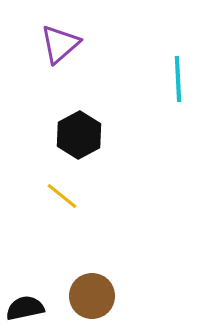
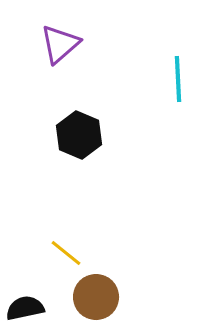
black hexagon: rotated 9 degrees counterclockwise
yellow line: moved 4 px right, 57 px down
brown circle: moved 4 px right, 1 px down
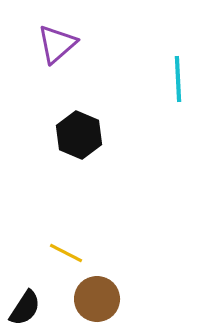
purple triangle: moved 3 px left
yellow line: rotated 12 degrees counterclockwise
brown circle: moved 1 px right, 2 px down
black semicircle: rotated 135 degrees clockwise
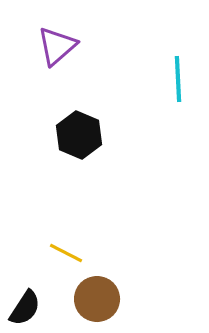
purple triangle: moved 2 px down
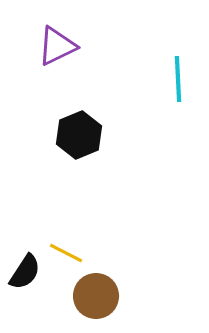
purple triangle: rotated 15 degrees clockwise
black hexagon: rotated 15 degrees clockwise
brown circle: moved 1 px left, 3 px up
black semicircle: moved 36 px up
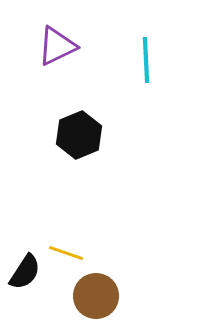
cyan line: moved 32 px left, 19 px up
yellow line: rotated 8 degrees counterclockwise
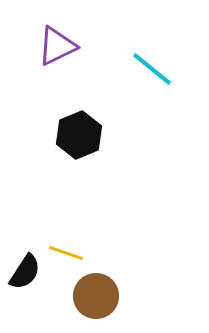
cyan line: moved 6 px right, 9 px down; rotated 48 degrees counterclockwise
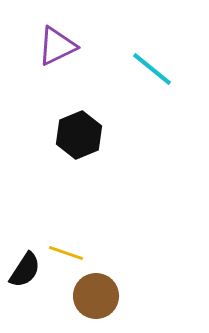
black semicircle: moved 2 px up
